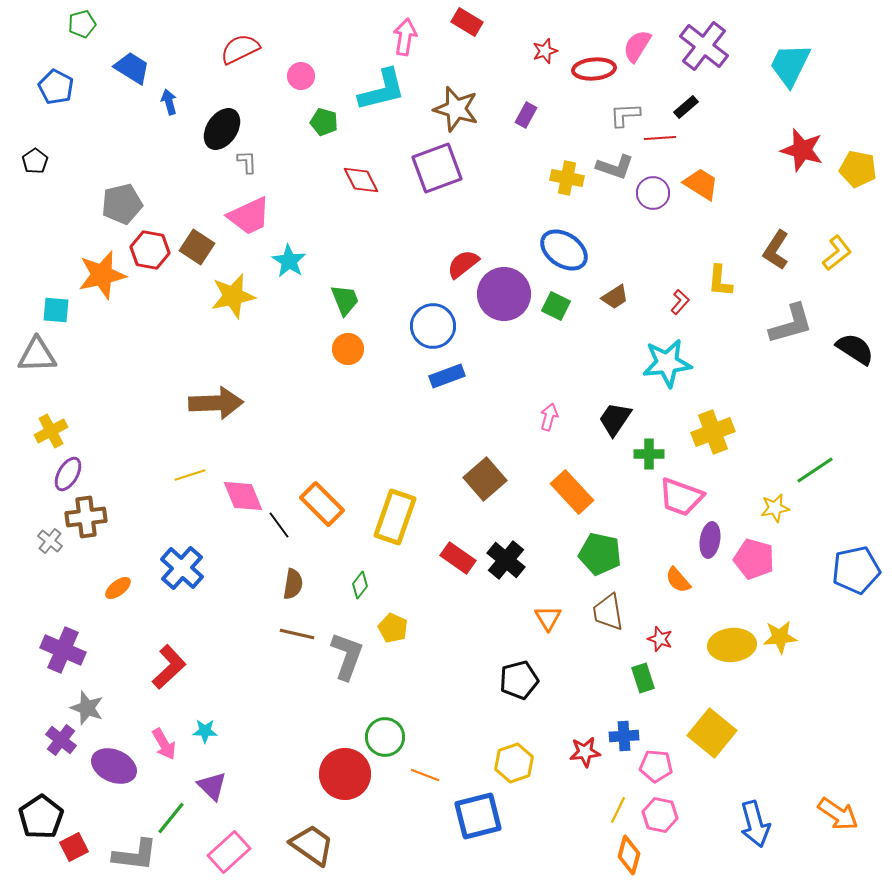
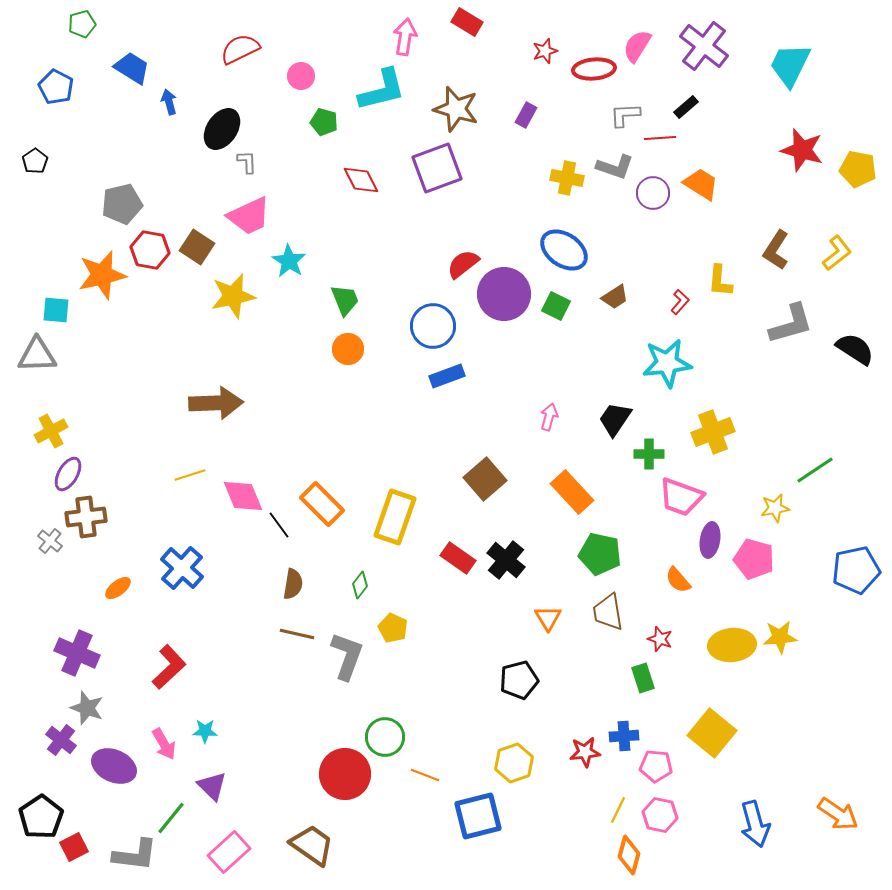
purple cross at (63, 650): moved 14 px right, 3 px down
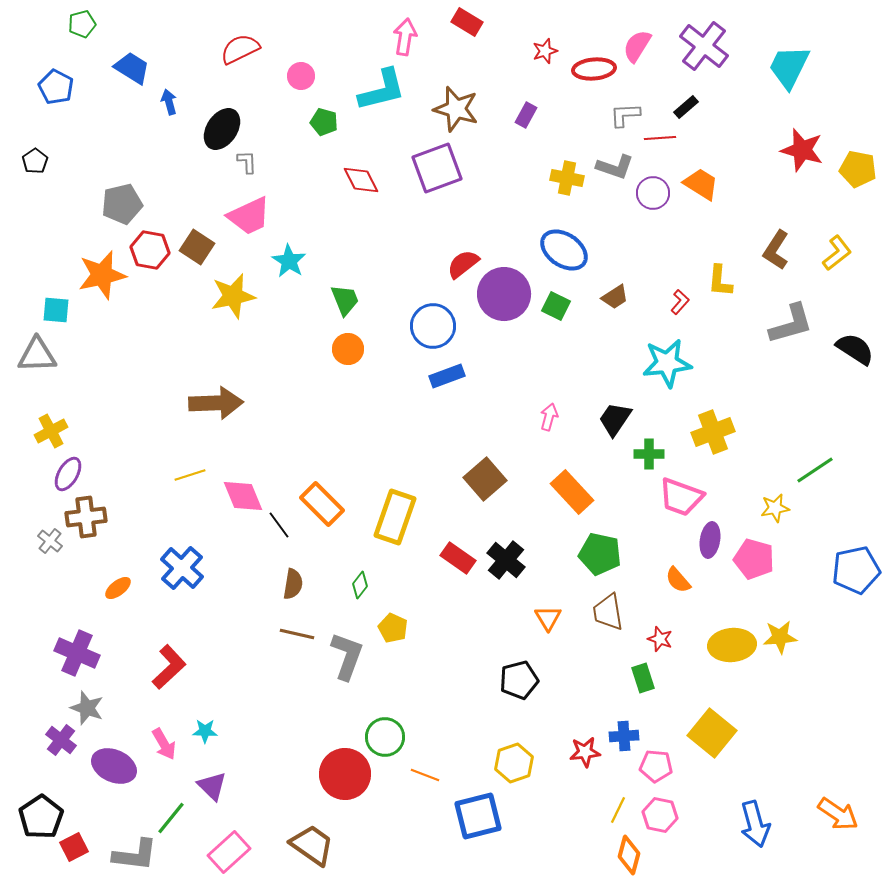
cyan trapezoid at (790, 65): moved 1 px left, 2 px down
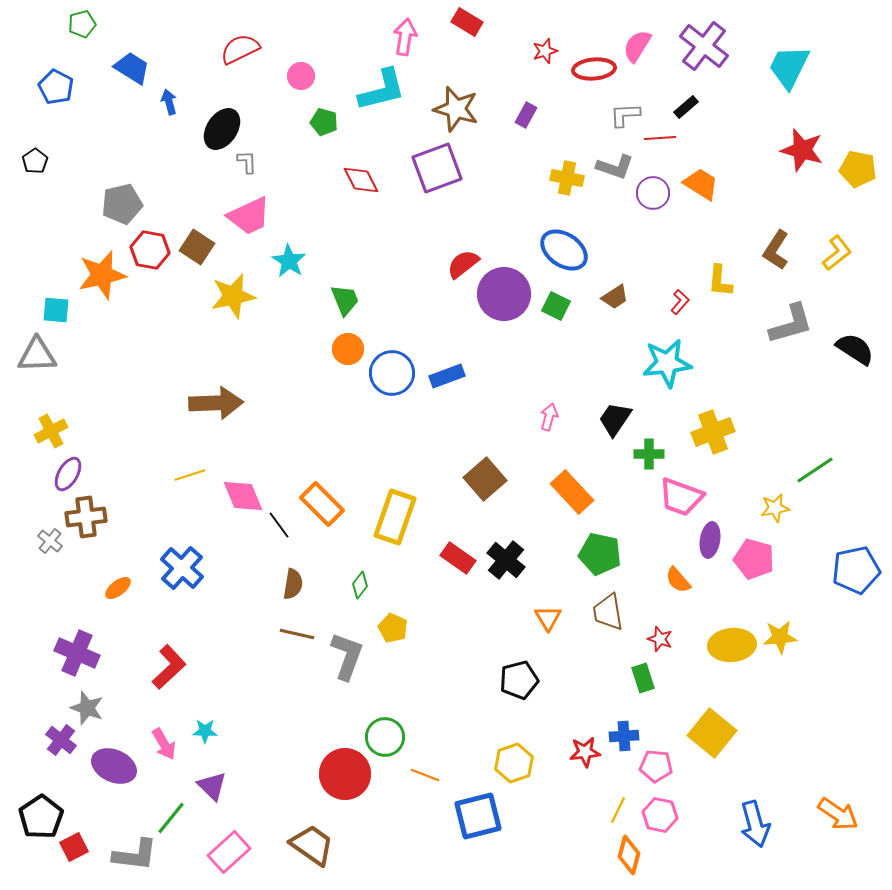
blue circle at (433, 326): moved 41 px left, 47 px down
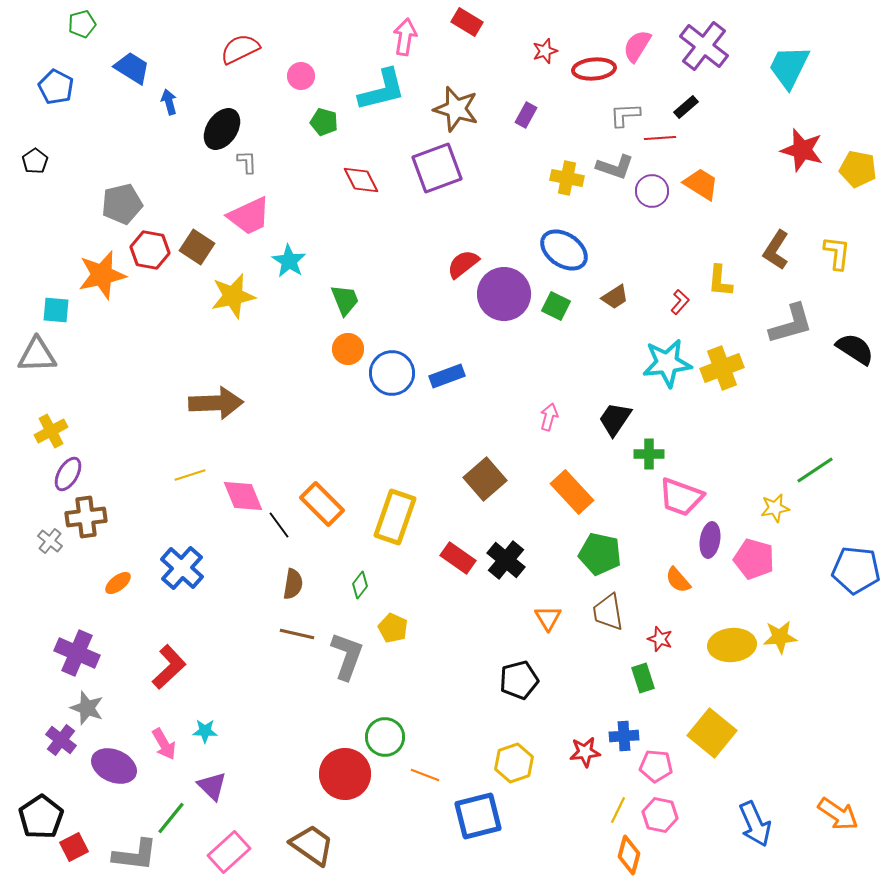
purple circle at (653, 193): moved 1 px left, 2 px up
yellow L-shape at (837, 253): rotated 45 degrees counterclockwise
yellow cross at (713, 432): moved 9 px right, 64 px up
blue pentagon at (856, 570): rotated 18 degrees clockwise
orange ellipse at (118, 588): moved 5 px up
blue arrow at (755, 824): rotated 9 degrees counterclockwise
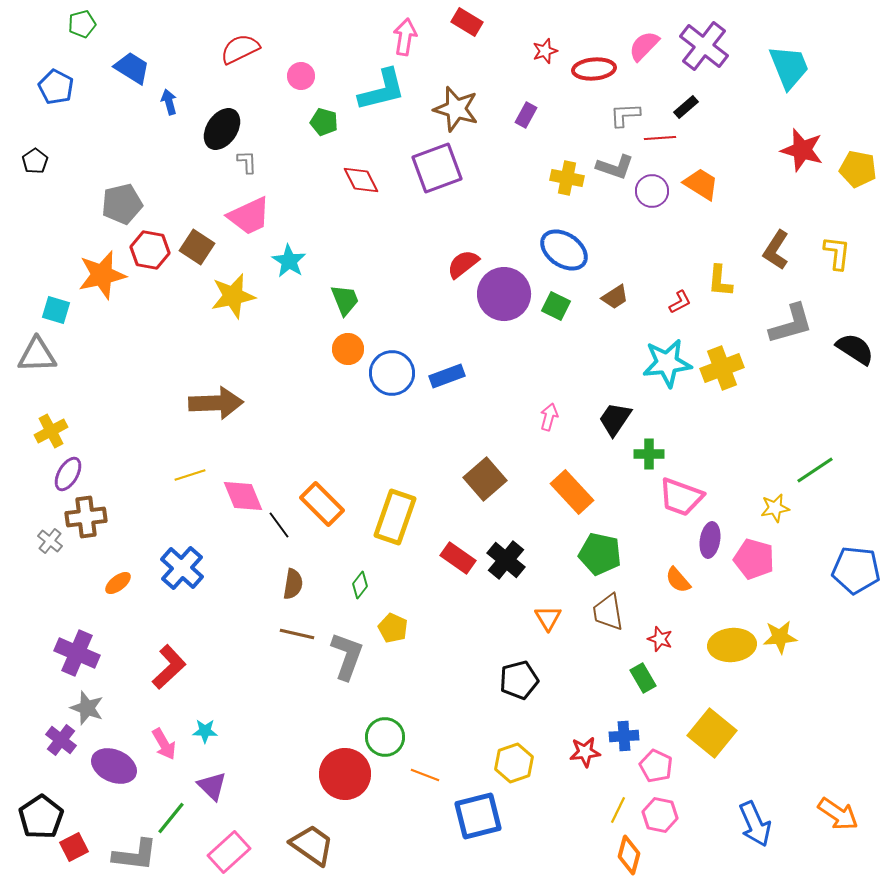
pink semicircle at (637, 46): moved 7 px right; rotated 12 degrees clockwise
cyan trapezoid at (789, 67): rotated 132 degrees clockwise
red L-shape at (680, 302): rotated 20 degrees clockwise
cyan square at (56, 310): rotated 12 degrees clockwise
green rectangle at (643, 678): rotated 12 degrees counterclockwise
pink pentagon at (656, 766): rotated 20 degrees clockwise
